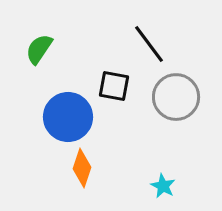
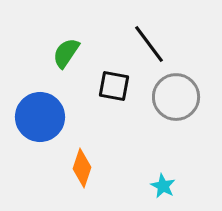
green semicircle: moved 27 px right, 4 px down
blue circle: moved 28 px left
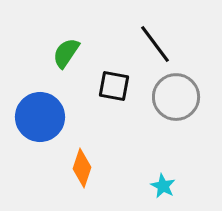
black line: moved 6 px right
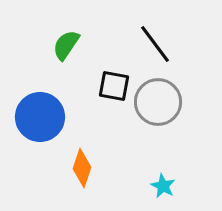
green semicircle: moved 8 px up
gray circle: moved 18 px left, 5 px down
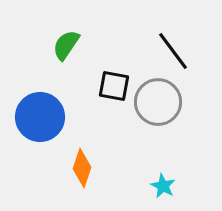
black line: moved 18 px right, 7 px down
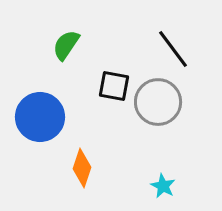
black line: moved 2 px up
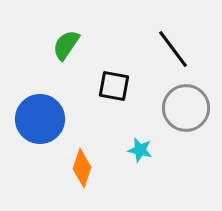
gray circle: moved 28 px right, 6 px down
blue circle: moved 2 px down
cyan star: moved 23 px left, 36 px up; rotated 15 degrees counterclockwise
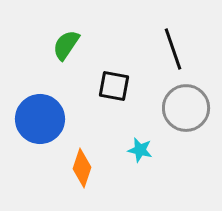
black line: rotated 18 degrees clockwise
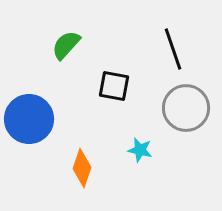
green semicircle: rotated 8 degrees clockwise
blue circle: moved 11 px left
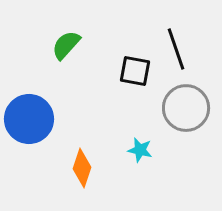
black line: moved 3 px right
black square: moved 21 px right, 15 px up
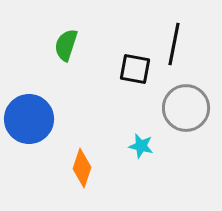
green semicircle: rotated 24 degrees counterclockwise
black line: moved 2 px left, 5 px up; rotated 30 degrees clockwise
black square: moved 2 px up
cyan star: moved 1 px right, 4 px up
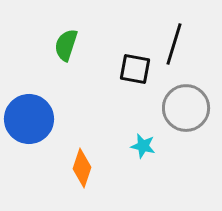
black line: rotated 6 degrees clockwise
cyan star: moved 2 px right
